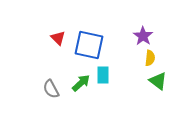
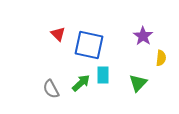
red triangle: moved 4 px up
yellow semicircle: moved 11 px right
green triangle: moved 20 px left, 2 px down; rotated 36 degrees clockwise
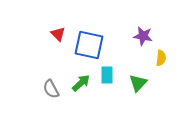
purple star: rotated 24 degrees counterclockwise
cyan rectangle: moved 4 px right
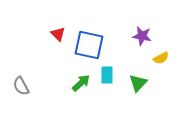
purple star: moved 1 px left
yellow semicircle: rotated 56 degrees clockwise
gray semicircle: moved 30 px left, 3 px up
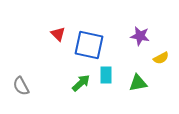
purple star: moved 2 px left
cyan rectangle: moved 1 px left
green triangle: rotated 36 degrees clockwise
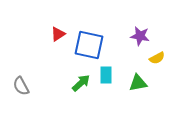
red triangle: rotated 42 degrees clockwise
yellow semicircle: moved 4 px left
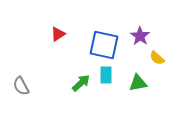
purple star: rotated 24 degrees clockwise
blue square: moved 15 px right
yellow semicircle: rotated 70 degrees clockwise
